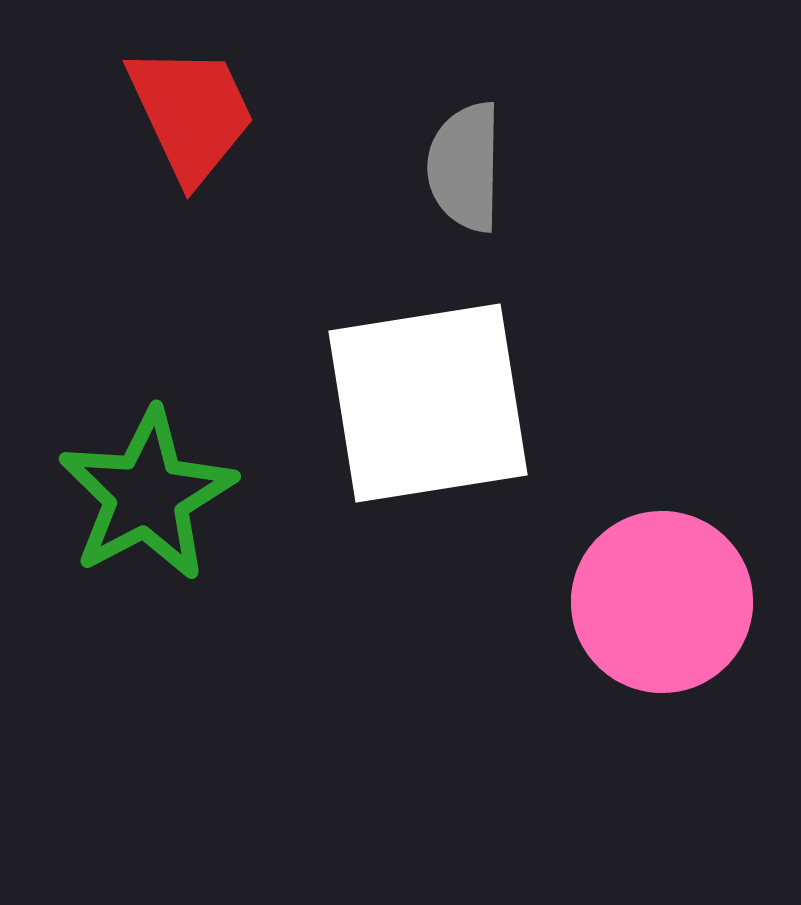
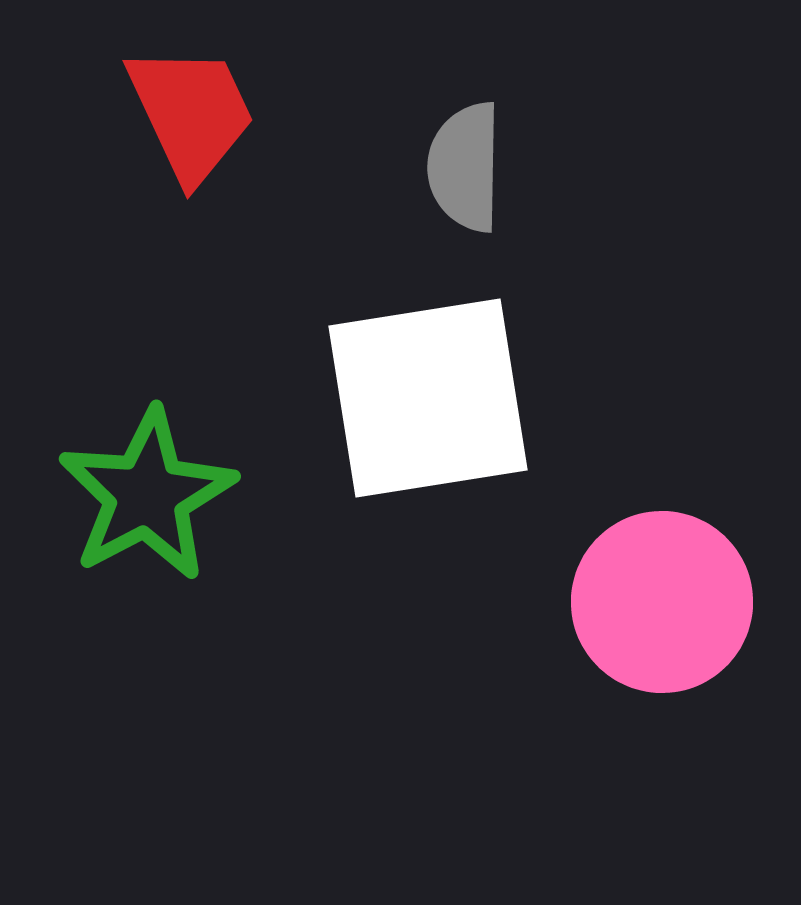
white square: moved 5 px up
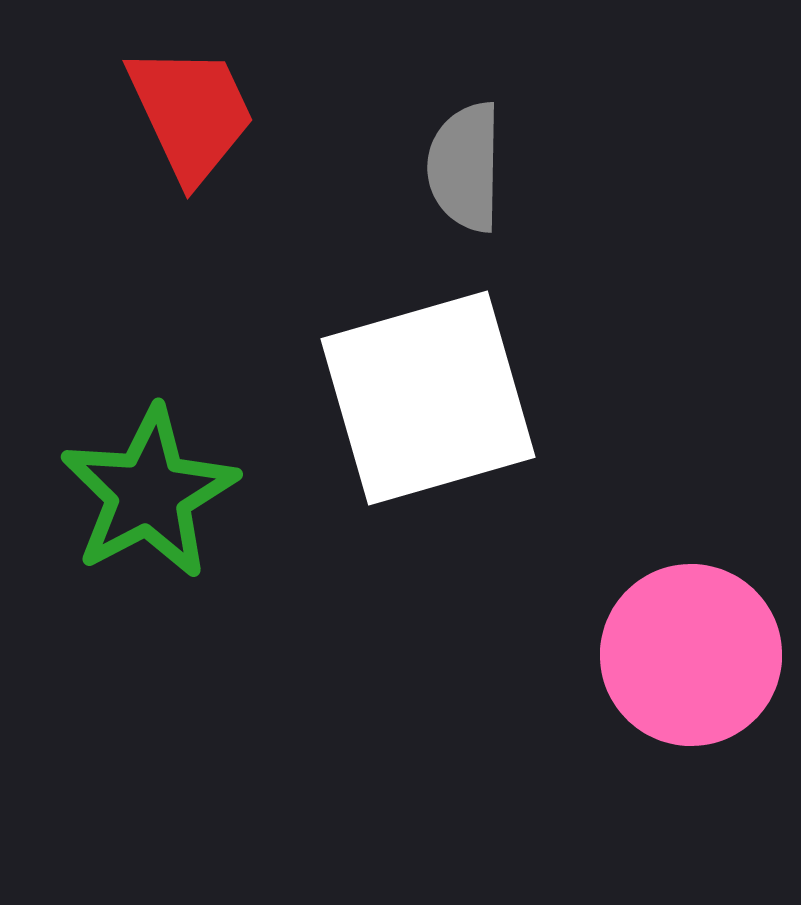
white square: rotated 7 degrees counterclockwise
green star: moved 2 px right, 2 px up
pink circle: moved 29 px right, 53 px down
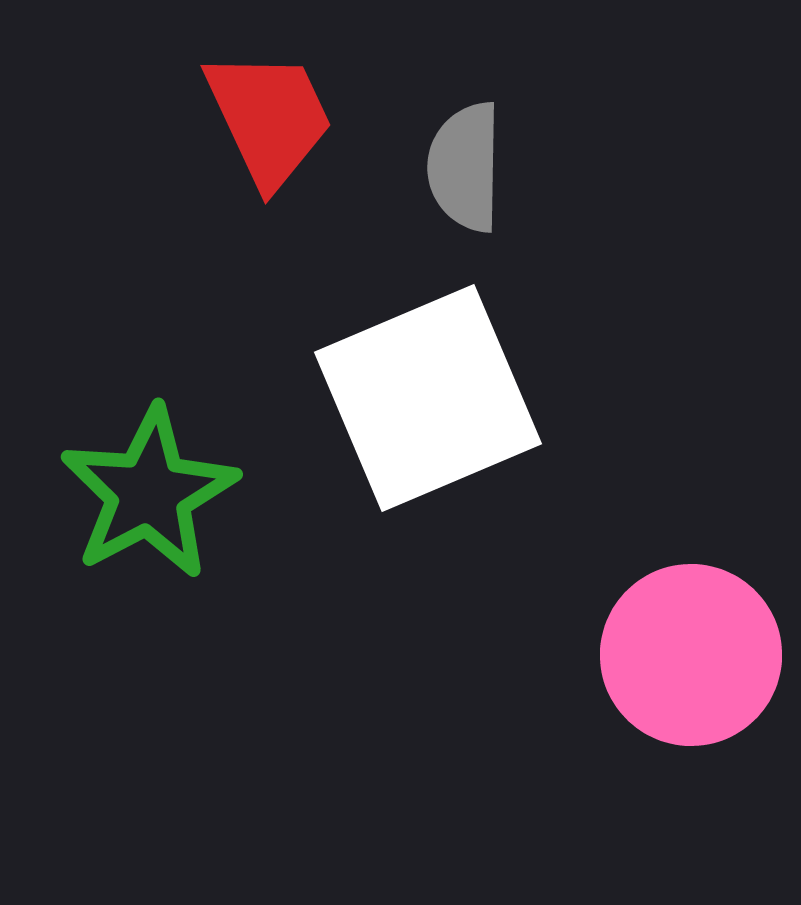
red trapezoid: moved 78 px right, 5 px down
white square: rotated 7 degrees counterclockwise
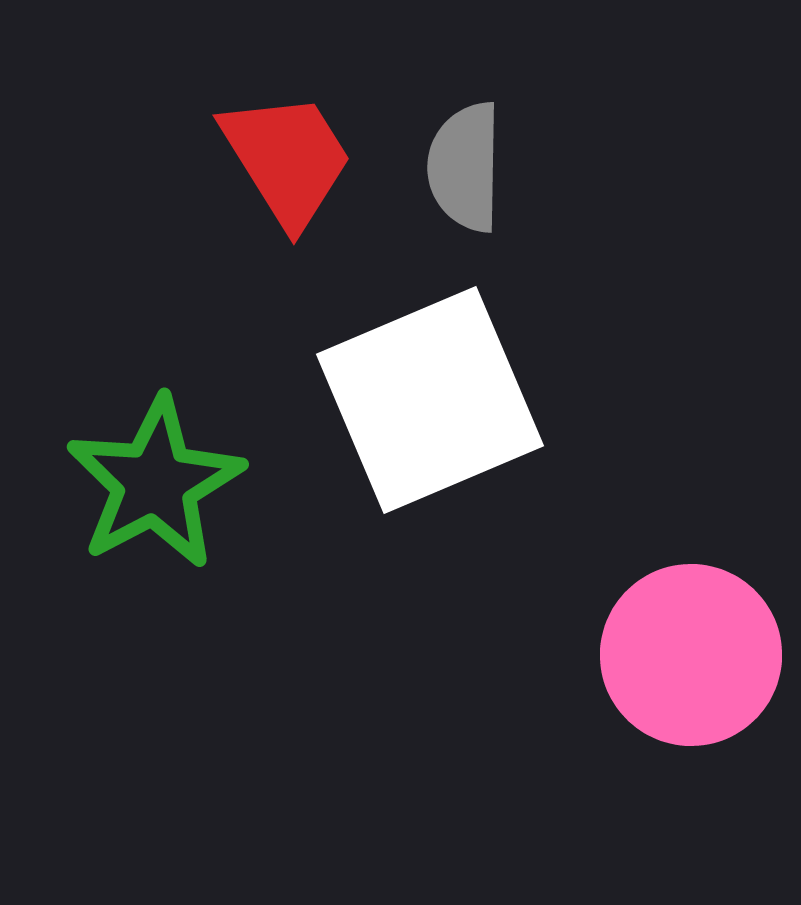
red trapezoid: moved 18 px right, 41 px down; rotated 7 degrees counterclockwise
white square: moved 2 px right, 2 px down
green star: moved 6 px right, 10 px up
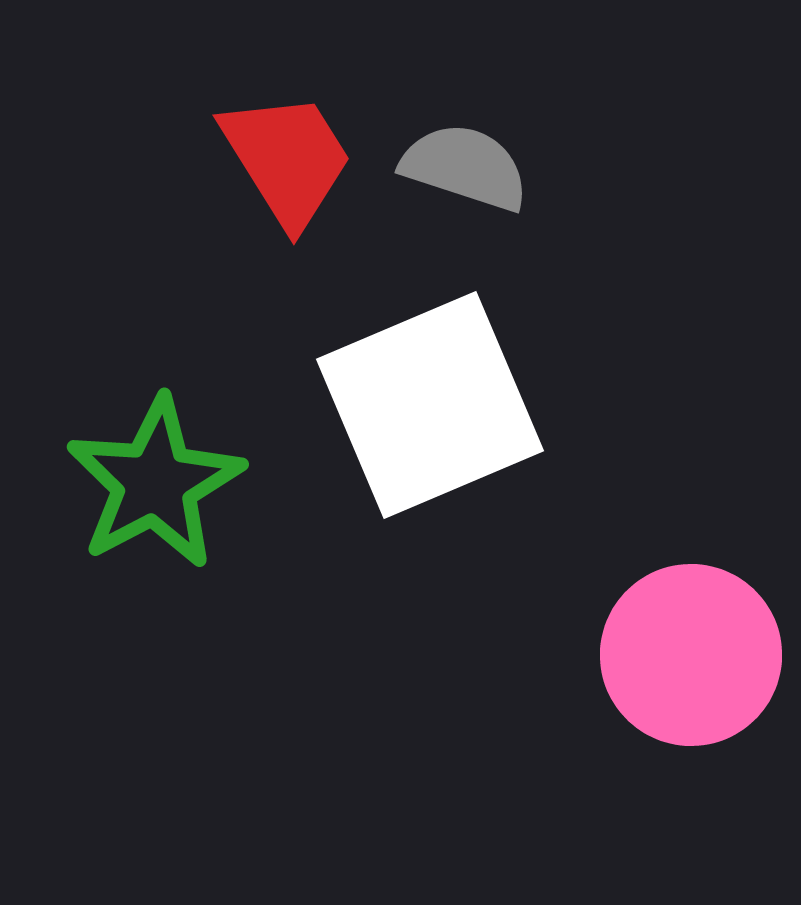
gray semicircle: rotated 107 degrees clockwise
white square: moved 5 px down
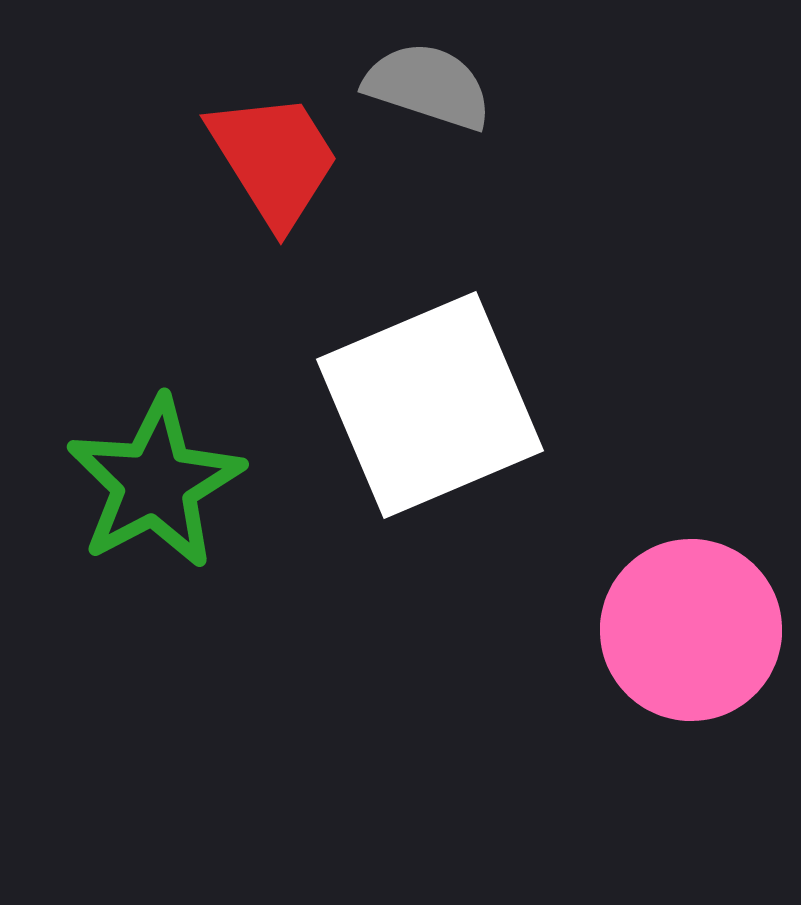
red trapezoid: moved 13 px left
gray semicircle: moved 37 px left, 81 px up
pink circle: moved 25 px up
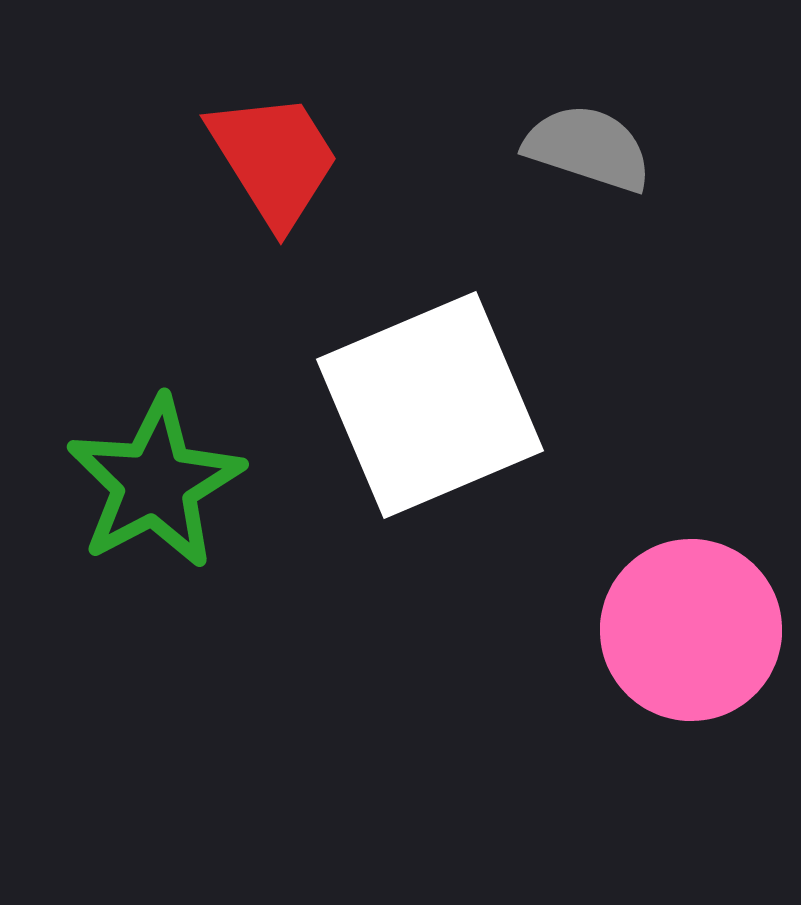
gray semicircle: moved 160 px right, 62 px down
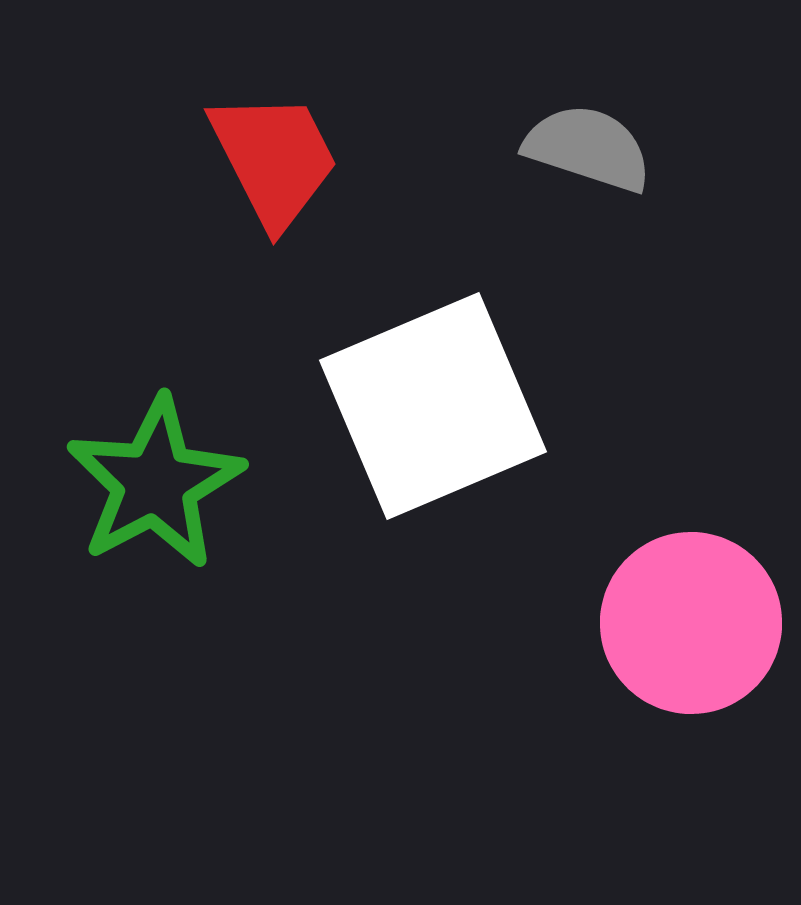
red trapezoid: rotated 5 degrees clockwise
white square: moved 3 px right, 1 px down
pink circle: moved 7 px up
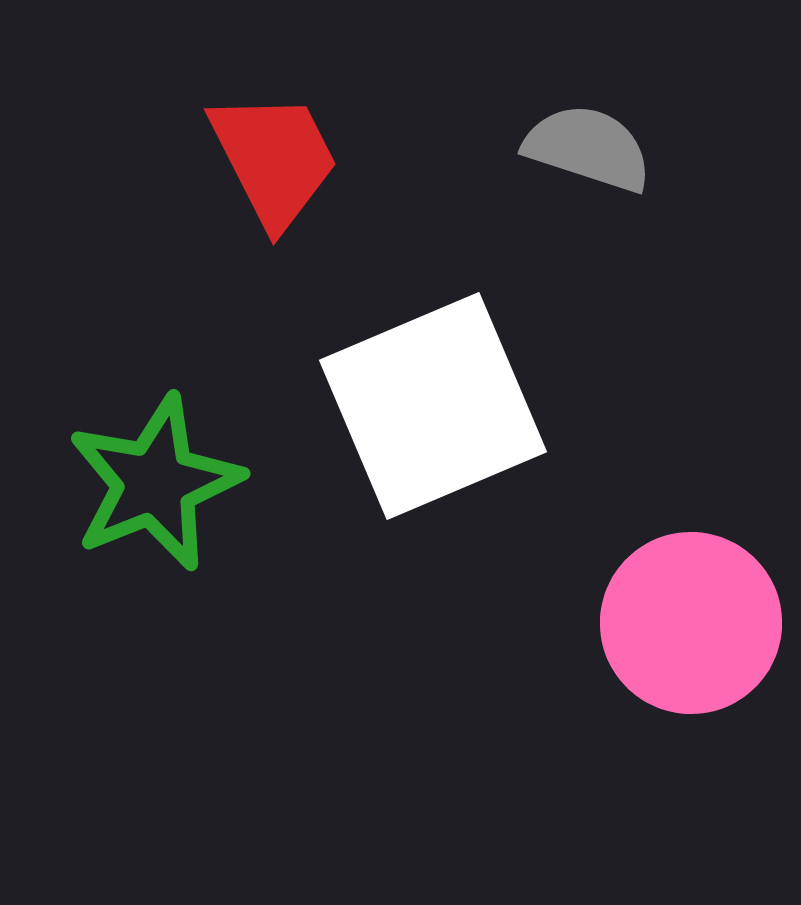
green star: rotated 6 degrees clockwise
